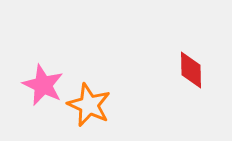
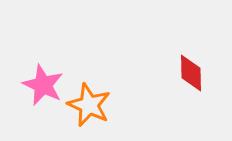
red diamond: moved 3 px down
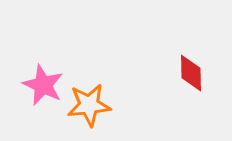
orange star: rotated 30 degrees counterclockwise
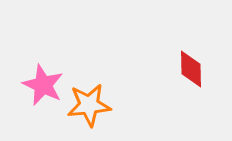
red diamond: moved 4 px up
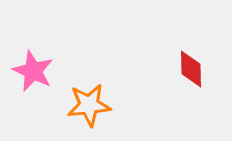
pink star: moved 10 px left, 14 px up
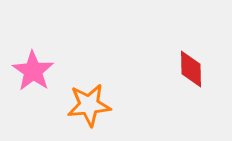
pink star: rotated 9 degrees clockwise
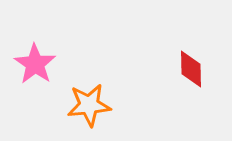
pink star: moved 2 px right, 7 px up
